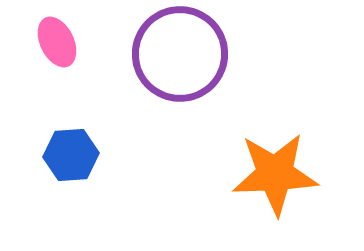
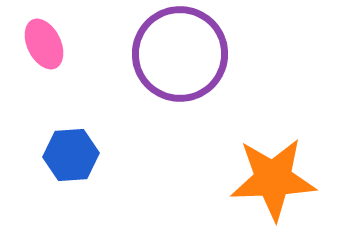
pink ellipse: moved 13 px left, 2 px down
orange star: moved 2 px left, 5 px down
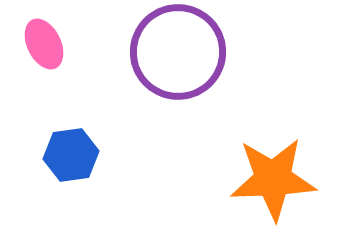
purple circle: moved 2 px left, 2 px up
blue hexagon: rotated 4 degrees counterclockwise
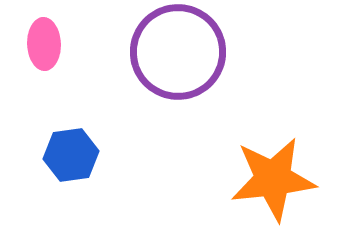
pink ellipse: rotated 24 degrees clockwise
orange star: rotated 4 degrees counterclockwise
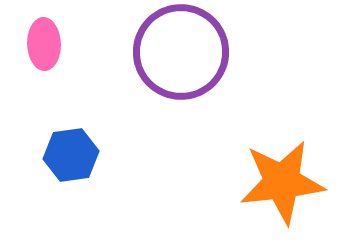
purple circle: moved 3 px right
orange star: moved 9 px right, 3 px down
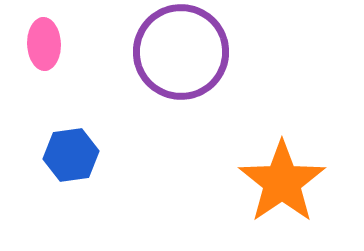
orange star: rotated 28 degrees counterclockwise
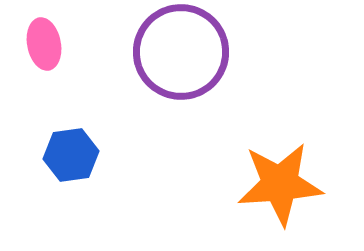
pink ellipse: rotated 9 degrees counterclockwise
orange star: moved 2 px left, 2 px down; rotated 30 degrees clockwise
